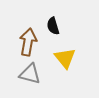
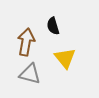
brown arrow: moved 2 px left
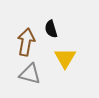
black semicircle: moved 2 px left, 3 px down
yellow triangle: rotated 10 degrees clockwise
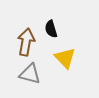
yellow triangle: rotated 15 degrees counterclockwise
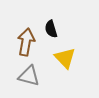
gray triangle: moved 1 px left, 2 px down
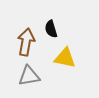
yellow triangle: rotated 35 degrees counterclockwise
gray triangle: rotated 25 degrees counterclockwise
